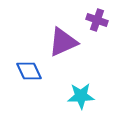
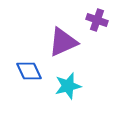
cyan star: moved 13 px left, 10 px up; rotated 12 degrees counterclockwise
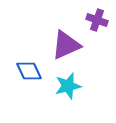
purple triangle: moved 3 px right, 3 px down
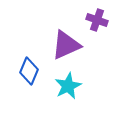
blue diamond: rotated 48 degrees clockwise
cyan star: rotated 12 degrees counterclockwise
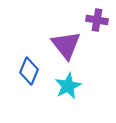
purple cross: rotated 10 degrees counterclockwise
purple triangle: rotated 44 degrees counterclockwise
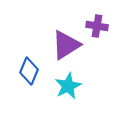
purple cross: moved 6 px down
purple triangle: rotated 36 degrees clockwise
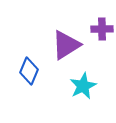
purple cross: moved 5 px right, 3 px down; rotated 10 degrees counterclockwise
cyan star: moved 15 px right
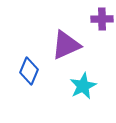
purple cross: moved 10 px up
purple triangle: rotated 8 degrees clockwise
